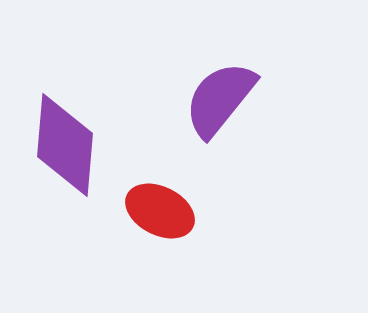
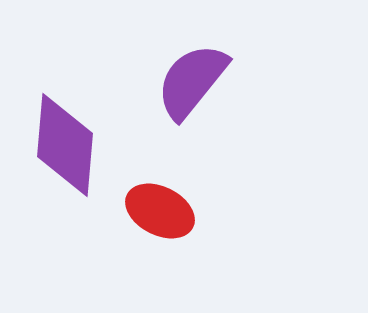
purple semicircle: moved 28 px left, 18 px up
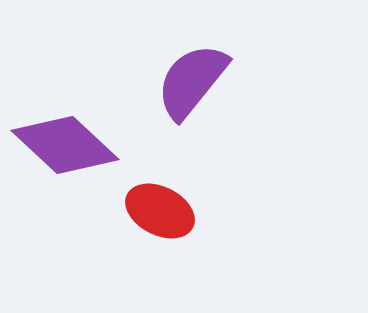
purple diamond: rotated 52 degrees counterclockwise
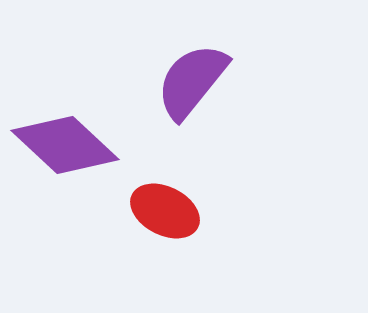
red ellipse: moved 5 px right
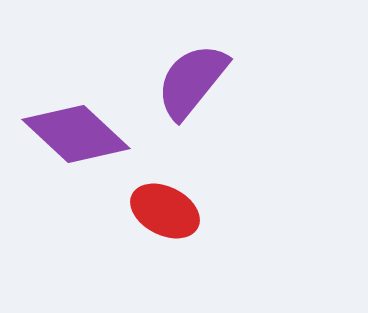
purple diamond: moved 11 px right, 11 px up
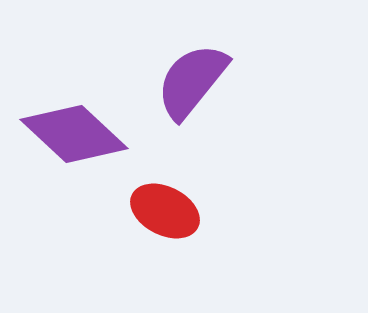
purple diamond: moved 2 px left
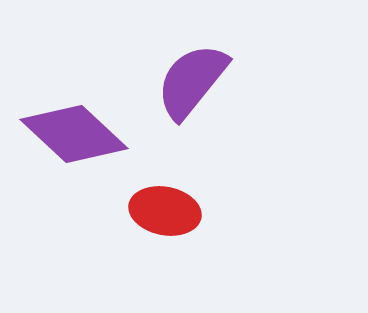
red ellipse: rotated 16 degrees counterclockwise
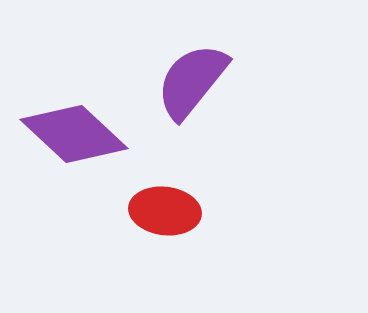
red ellipse: rotated 4 degrees counterclockwise
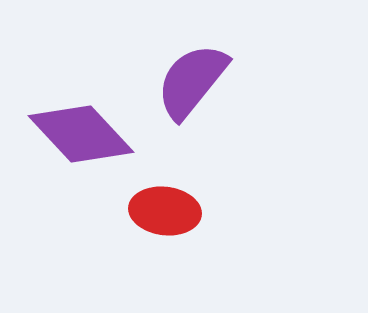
purple diamond: moved 7 px right; rotated 4 degrees clockwise
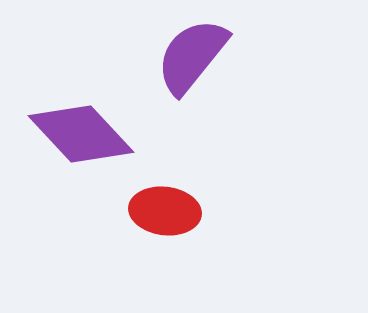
purple semicircle: moved 25 px up
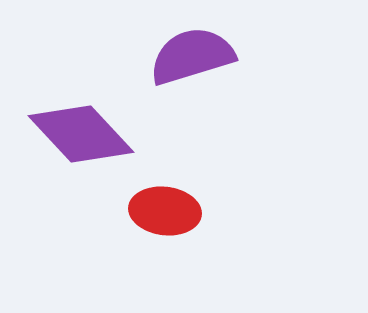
purple semicircle: rotated 34 degrees clockwise
